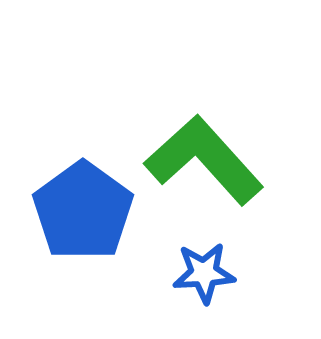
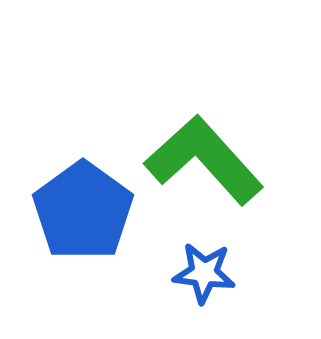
blue star: rotated 10 degrees clockwise
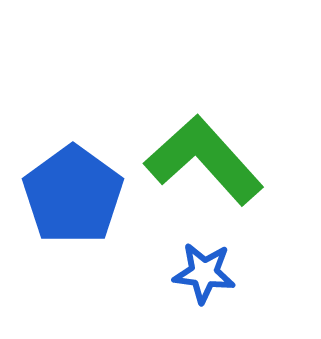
blue pentagon: moved 10 px left, 16 px up
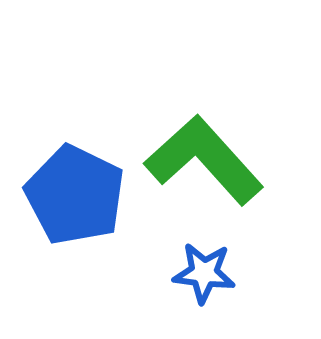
blue pentagon: moved 2 px right; rotated 10 degrees counterclockwise
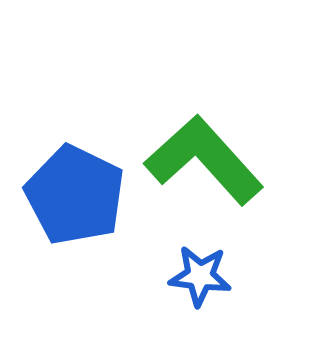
blue star: moved 4 px left, 3 px down
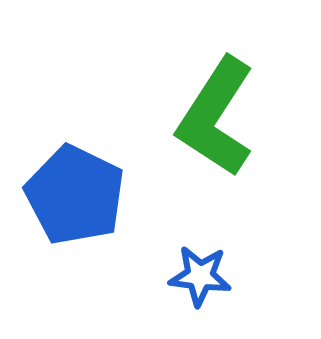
green L-shape: moved 12 px right, 43 px up; rotated 105 degrees counterclockwise
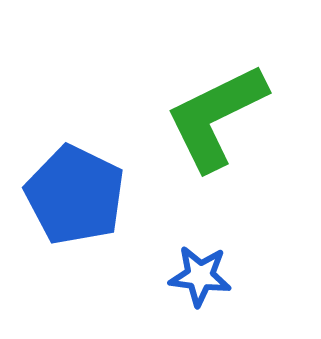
green L-shape: rotated 31 degrees clockwise
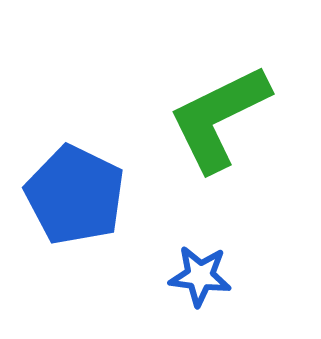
green L-shape: moved 3 px right, 1 px down
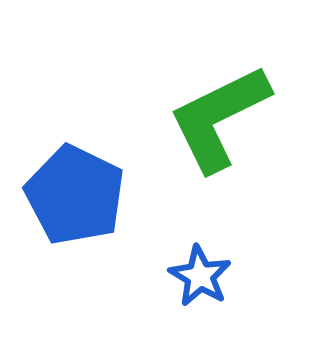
blue star: rotated 24 degrees clockwise
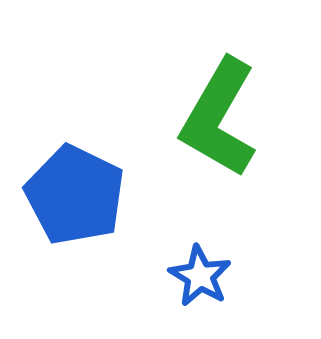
green L-shape: rotated 34 degrees counterclockwise
